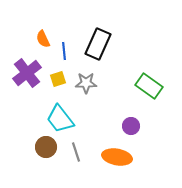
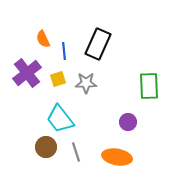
green rectangle: rotated 52 degrees clockwise
purple circle: moved 3 px left, 4 px up
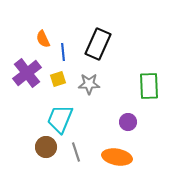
blue line: moved 1 px left, 1 px down
gray star: moved 3 px right, 1 px down
cyan trapezoid: rotated 60 degrees clockwise
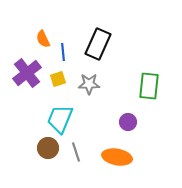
green rectangle: rotated 8 degrees clockwise
brown circle: moved 2 px right, 1 px down
